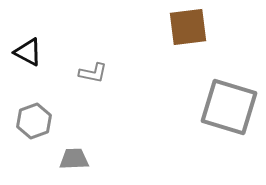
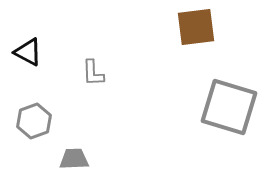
brown square: moved 8 px right
gray L-shape: rotated 76 degrees clockwise
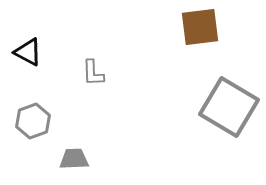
brown square: moved 4 px right
gray square: rotated 14 degrees clockwise
gray hexagon: moved 1 px left
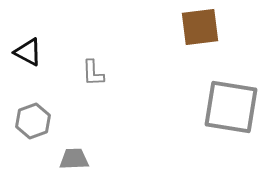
gray square: moved 2 px right; rotated 22 degrees counterclockwise
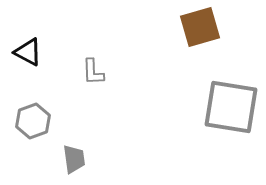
brown square: rotated 9 degrees counterclockwise
gray L-shape: moved 1 px up
gray trapezoid: rotated 84 degrees clockwise
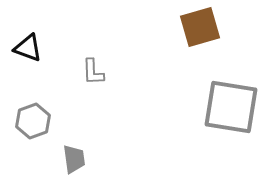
black triangle: moved 4 px up; rotated 8 degrees counterclockwise
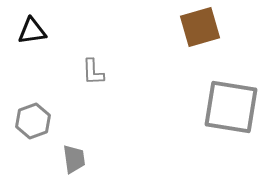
black triangle: moved 4 px right, 17 px up; rotated 28 degrees counterclockwise
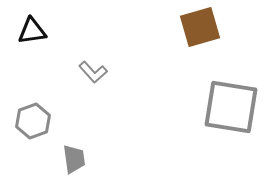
gray L-shape: rotated 40 degrees counterclockwise
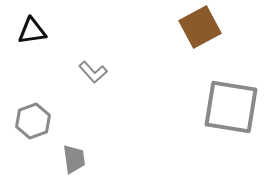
brown square: rotated 12 degrees counterclockwise
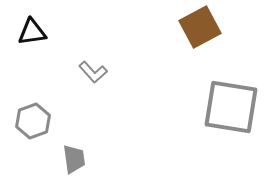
black triangle: moved 1 px down
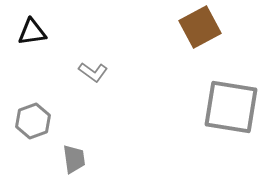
gray L-shape: rotated 12 degrees counterclockwise
